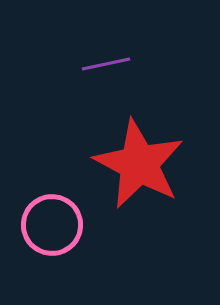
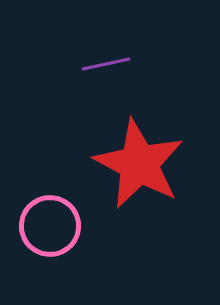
pink circle: moved 2 px left, 1 px down
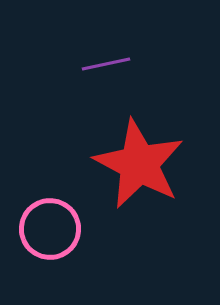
pink circle: moved 3 px down
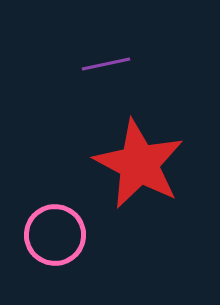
pink circle: moved 5 px right, 6 px down
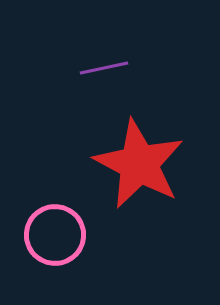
purple line: moved 2 px left, 4 px down
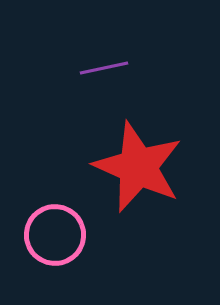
red star: moved 1 px left, 3 px down; rotated 4 degrees counterclockwise
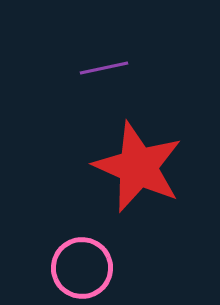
pink circle: moved 27 px right, 33 px down
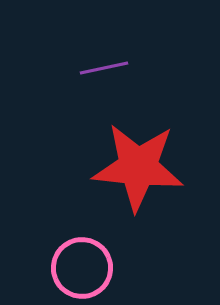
red star: rotated 18 degrees counterclockwise
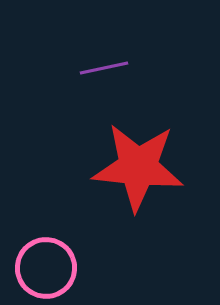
pink circle: moved 36 px left
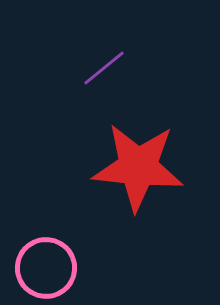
purple line: rotated 27 degrees counterclockwise
